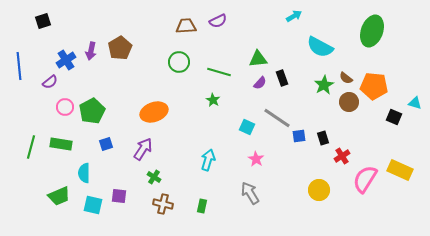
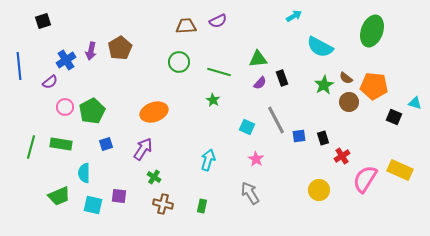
gray line at (277, 118): moved 1 px left, 2 px down; rotated 28 degrees clockwise
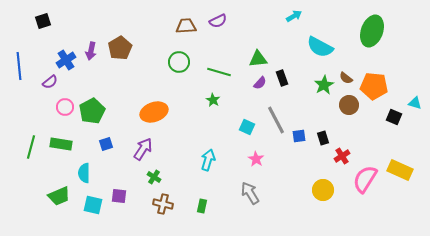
brown circle at (349, 102): moved 3 px down
yellow circle at (319, 190): moved 4 px right
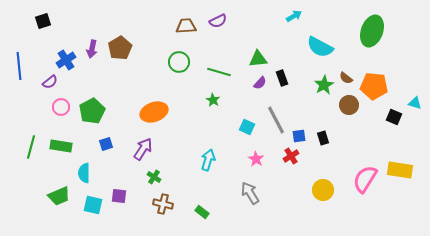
purple arrow at (91, 51): moved 1 px right, 2 px up
pink circle at (65, 107): moved 4 px left
green rectangle at (61, 144): moved 2 px down
red cross at (342, 156): moved 51 px left
yellow rectangle at (400, 170): rotated 15 degrees counterclockwise
green rectangle at (202, 206): moved 6 px down; rotated 64 degrees counterclockwise
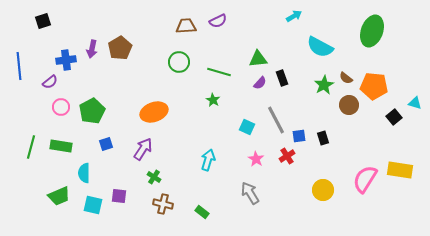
blue cross at (66, 60): rotated 24 degrees clockwise
black square at (394, 117): rotated 28 degrees clockwise
red cross at (291, 156): moved 4 px left
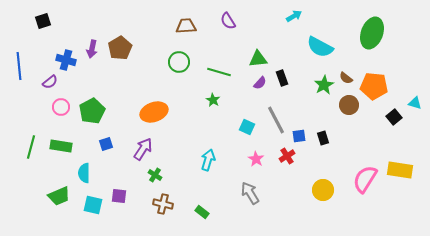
purple semicircle at (218, 21): moved 10 px right; rotated 84 degrees clockwise
green ellipse at (372, 31): moved 2 px down
blue cross at (66, 60): rotated 24 degrees clockwise
green cross at (154, 177): moved 1 px right, 2 px up
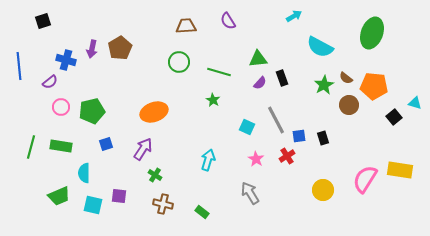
green pentagon at (92, 111): rotated 15 degrees clockwise
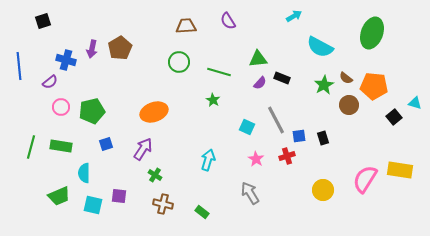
black rectangle at (282, 78): rotated 49 degrees counterclockwise
red cross at (287, 156): rotated 14 degrees clockwise
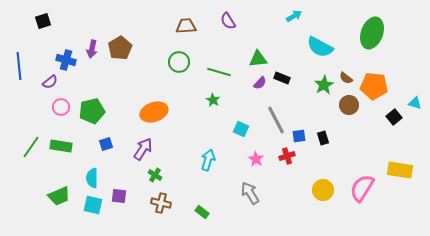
cyan square at (247, 127): moved 6 px left, 2 px down
green line at (31, 147): rotated 20 degrees clockwise
cyan semicircle at (84, 173): moved 8 px right, 5 px down
pink semicircle at (365, 179): moved 3 px left, 9 px down
brown cross at (163, 204): moved 2 px left, 1 px up
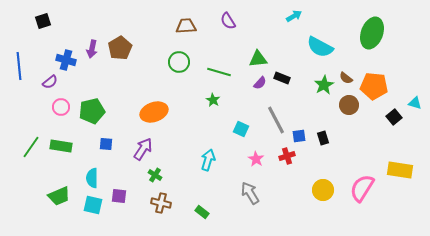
blue square at (106, 144): rotated 24 degrees clockwise
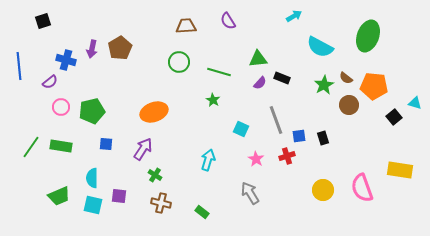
green ellipse at (372, 33): moved 4 px left, 3 px down
gray line at (276, 120): rotated 8 degrees clockwise
pink semicircle at (362, 188): rotated 52 degrees counterclockwise
